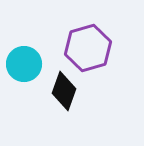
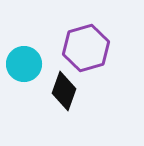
purple hexagon: moved 2 px left
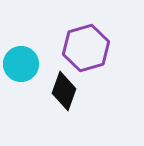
cyan circle: moved 3 px left
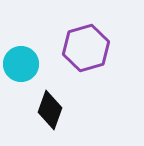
black diamond: moved 14 px left, 19 px down
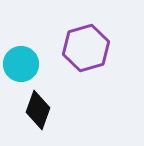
black diamond: moved 12 px left
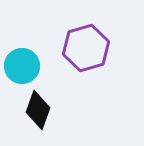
cyan circle: moved 1 px right, 2 px down
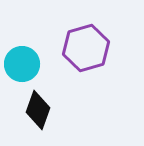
cyan circle: moved 2 px up
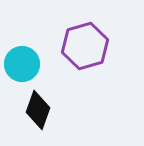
purple hexagon: moved 1 px left, 2 px up
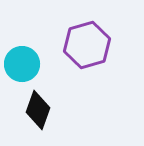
purple hexagon: moved 2 px right, 1 px up
